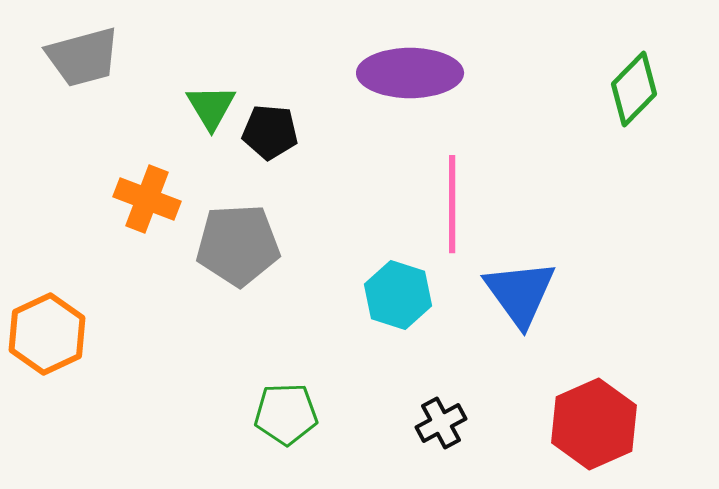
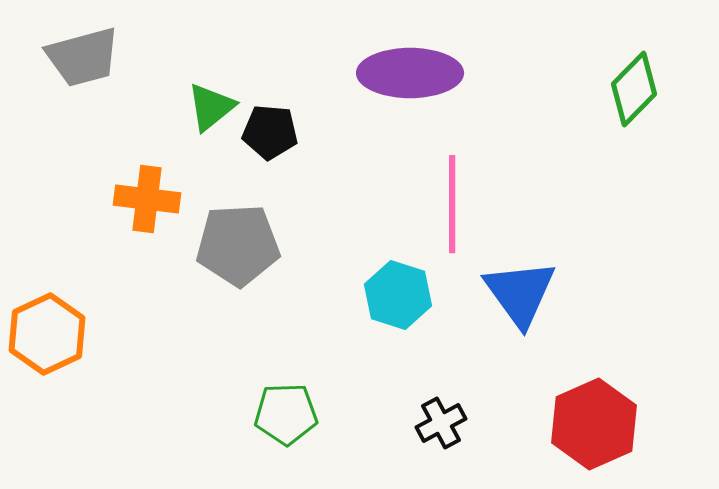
green triangle: rotated 22 degrees clockwise
orange cross: rotated 14 degrees counterclockwise
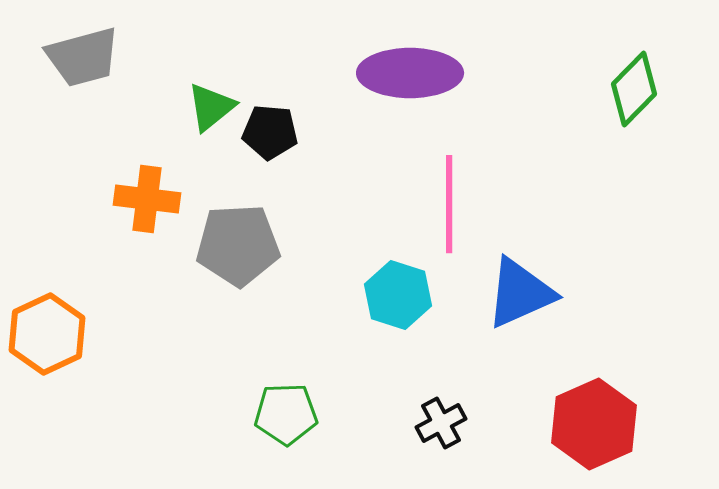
pink line: moved 3 px left
blue triangle: rotated 42 degrees clockwise
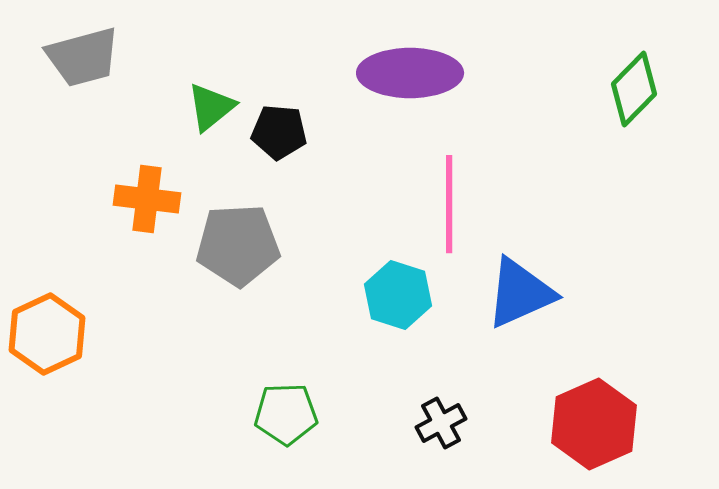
black pentagon: moved 9 px right
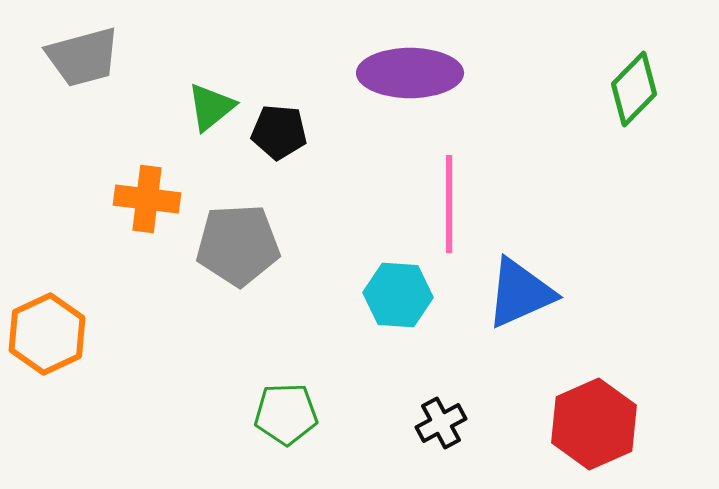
cyan hexagon: rotated 14 degrees counterclockwise
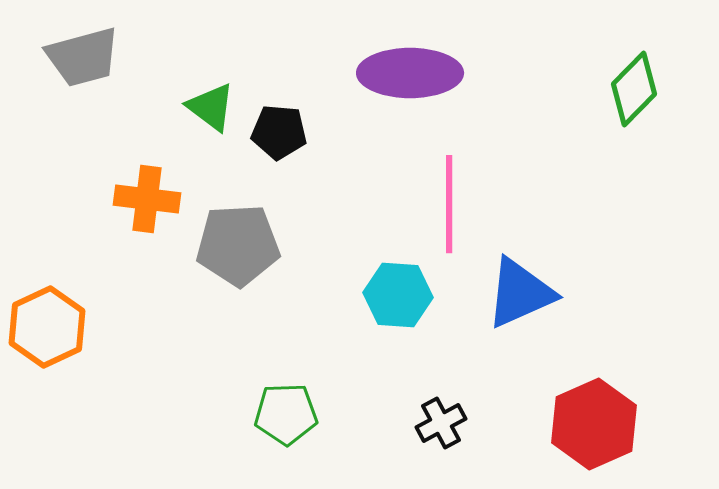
green triangle: rotated 44 degrees counterclockwise
orange hexagon: moved 7 px up
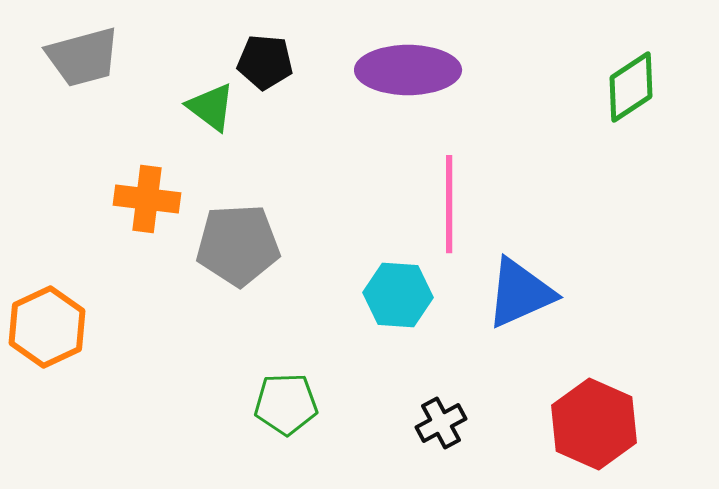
purple ellipse: moved 2 px left, 3 px up
green diamond: moved 3 px left, 2 px up; rotated 12 degrees clockwise
black pentagon: moved 14 px left, 70 px up
green pentagon: moved 10 px up
red hexagon: rotated 12 degrees counterclockwise
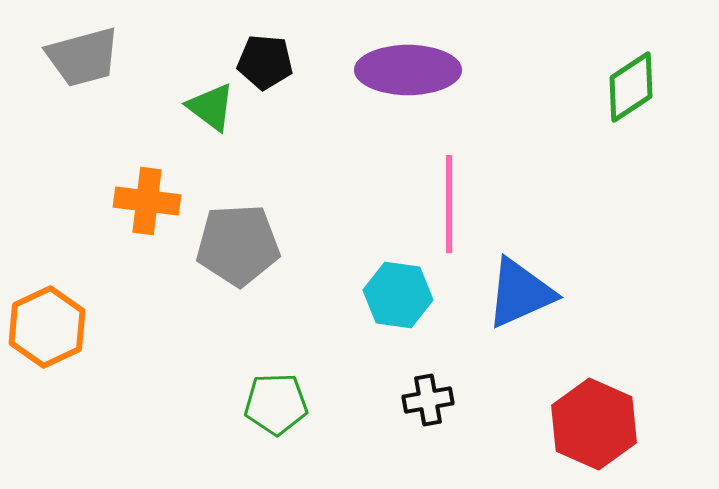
orange cross: moved 2 px down
cyan hexagon: rotated 4 degrees clockwise
green pentagon: moved 10 px left
black cross: moved 13 px left, 23 px up; rotated 18 degrees clockwise
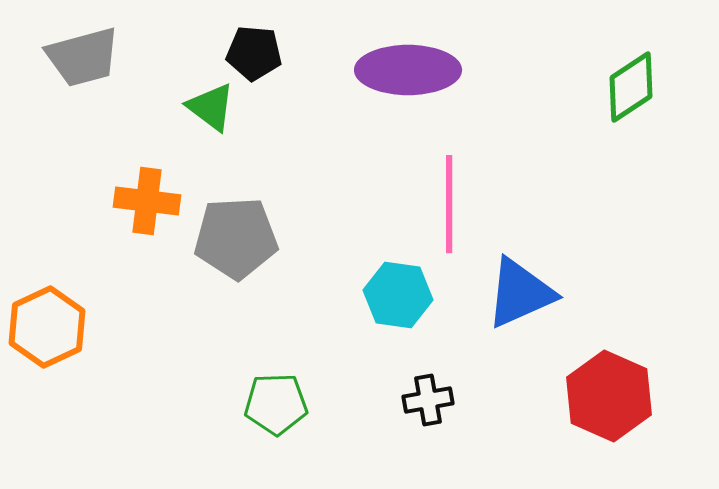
black pentagon: moved 11 px left, 9 px up
gray pentagon: moved 2 px left, 7 px up
red hexagon: moved 15 px right, 28 px up
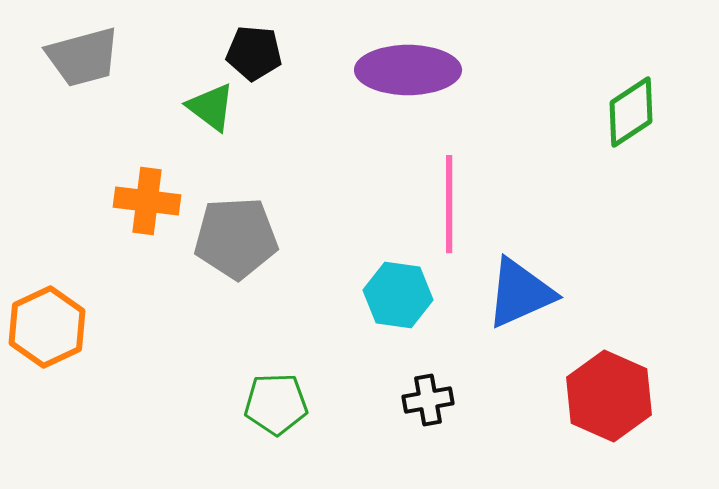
green diamond: moved 25 px down
